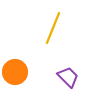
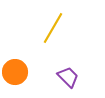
yellow line: rotated 8 degrees clockwise
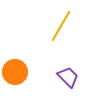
yellow line: moved 8 px right, 2 px up
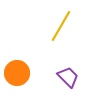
orange circle: moved 2 px right, 1 px down
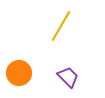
orange circle: moved 2 px right
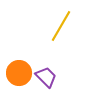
purple trapezoid: moved 22 px left
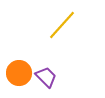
yellow line: moved 1 px right, 1 px up; rotated 12 degrees clockwise
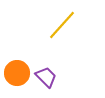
orange circle: moved 2 px left
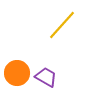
purple trapezoid: rotated 15 degrees counterclockwise
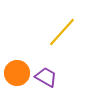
yellow line: moved 7 px down
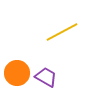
yellow line: rotated 20 degrees clockwise
